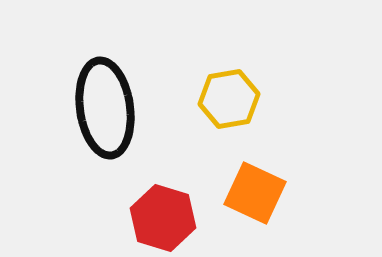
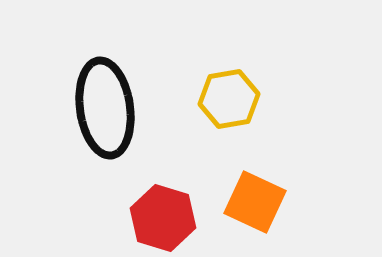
orange square: moved 9 px down
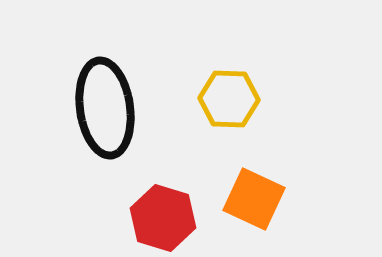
yellow hexagon: rotated 12 degrees clockwise
orange square: moved 1 px left, 3 px up
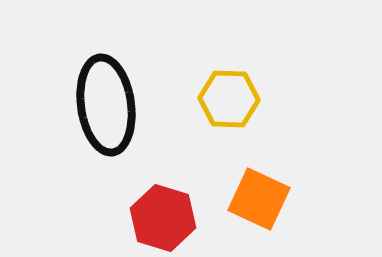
black ellipse: moved 1 px right, 3 px up
orange square: moved 5 px right
